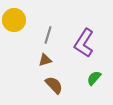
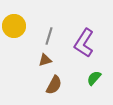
yellow circle: moved 6 px down
gray line: moved 1 px right, 1 px down
brown semicircle: rotated 72 degrees clockwise
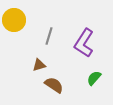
yellow circle: moved 6 px up
brown triangle: moved 6 px left, 5 px down
brown semicircle: rotated 84 degrees counterclockwise
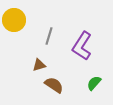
purple L-shape: moved 2 px left, 3 px down
green semicircle: moved 5 px down
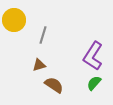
gray line: moved 6 px left, 1 px up
purple L-shape: moved 11 px right, 10 px down
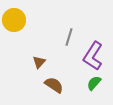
gray line: moved 26 px right, 2 px down
brown triangle: moved 3 px up; rotated 32 degrees counterclockwise
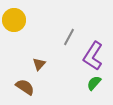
gray line: rotated 12 degrees clockwise
brown triangle: moved 2 px down
brown semicircle: moved 29 px left, 2 px down
